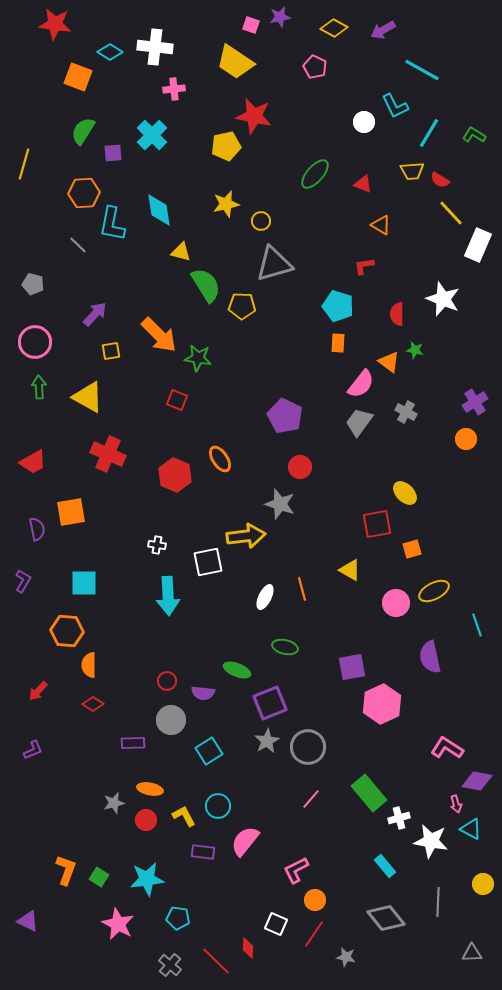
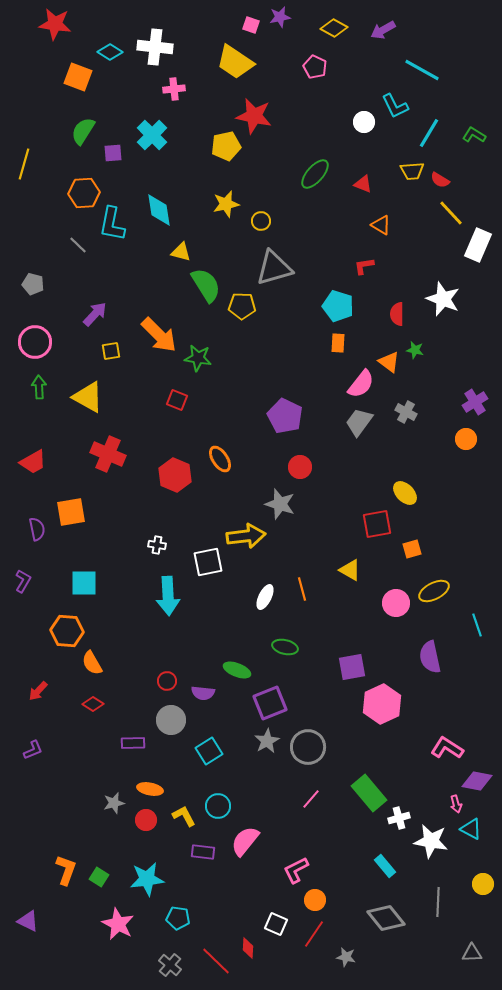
gray triangle at (274, 264): moved 4 px down
orange semicircle at (89, 665): moved 3 px right, 2 px up; rotated 30 degrees counterclockwise
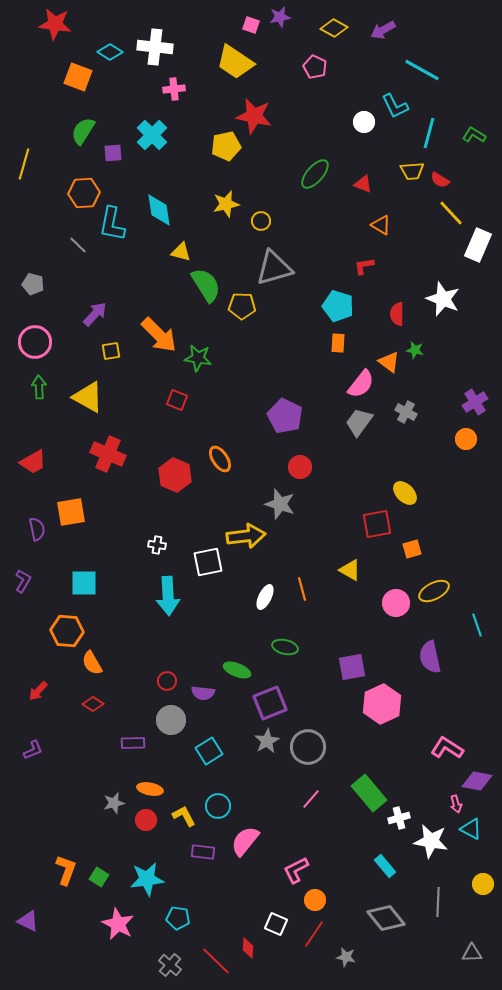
cyan line at (429, 133): rotated 16 degrees counterclockwise
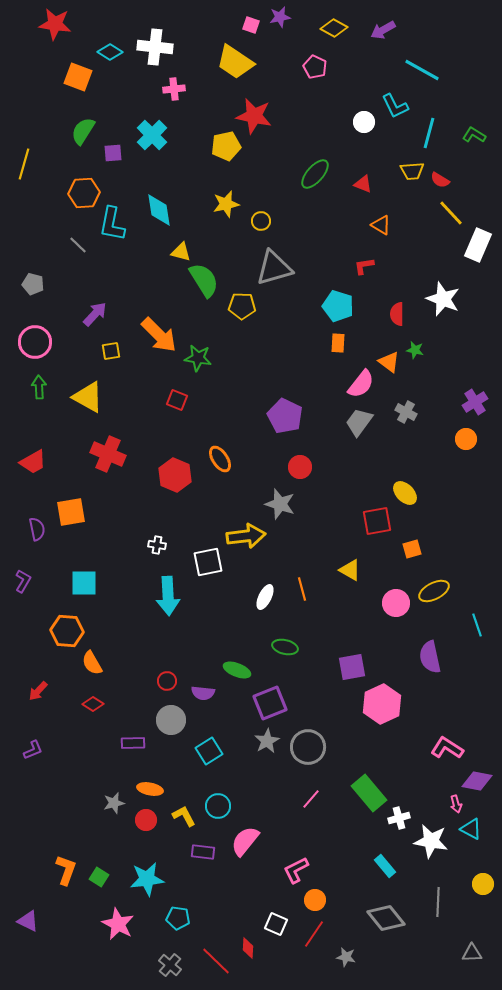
green semicircle at (206, 285): moved 2 px left, 5 px up
red square at (377, 524): moved 3 px up
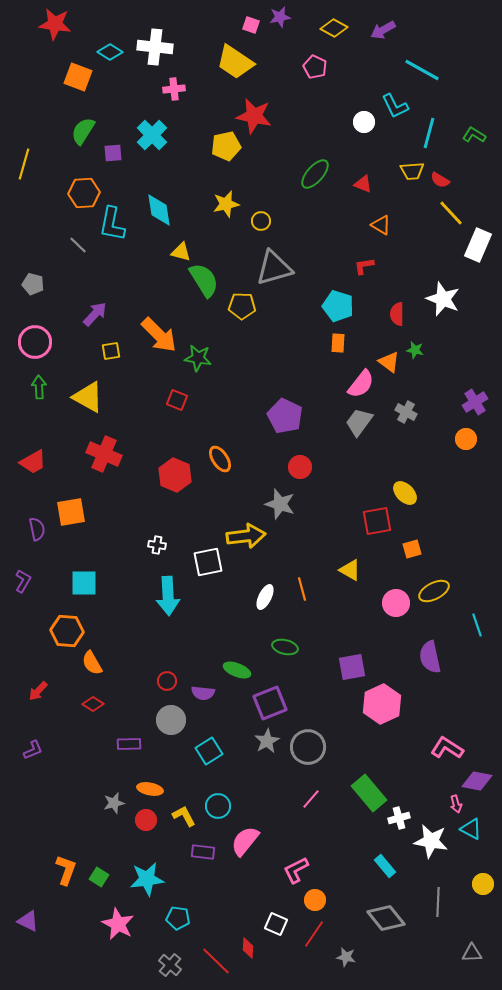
red cross at (108, 454): moved 4 px left
purple rectangle at (133, 743): moved 4 px left, 1 px down
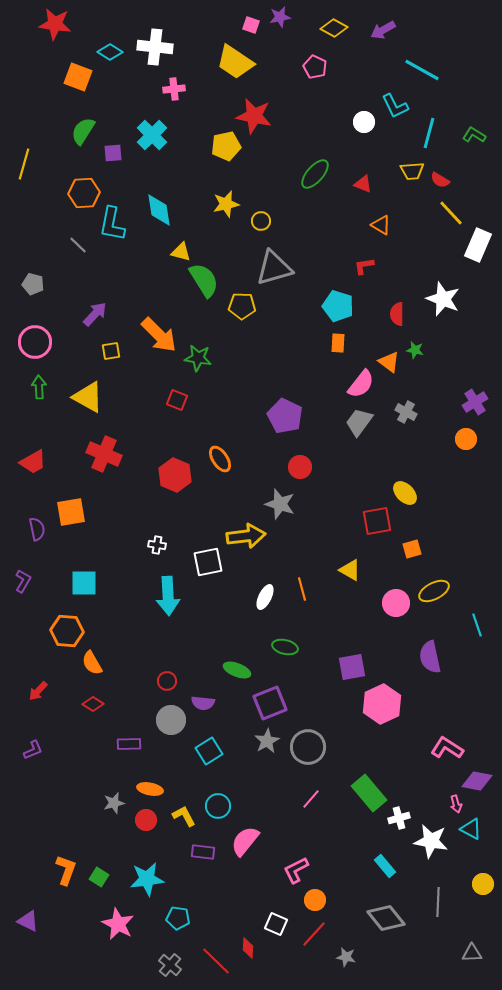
purple semicircle at (203, 693): moved 10 px down
red line at (314, 934): rotated 8 degrees clockwise
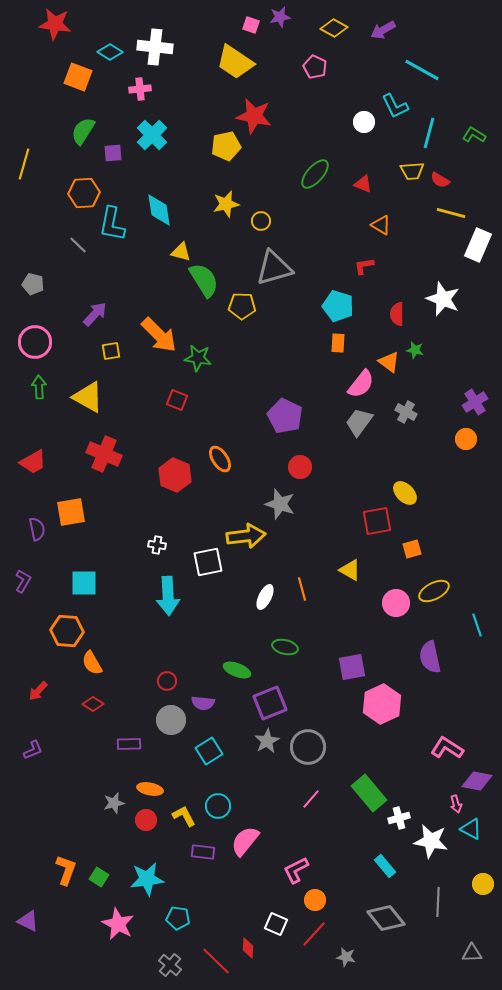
pink cross at (174, 89): moved 34 px left
yellow line at (451, 213): rotated 32 degrees counterclockwise
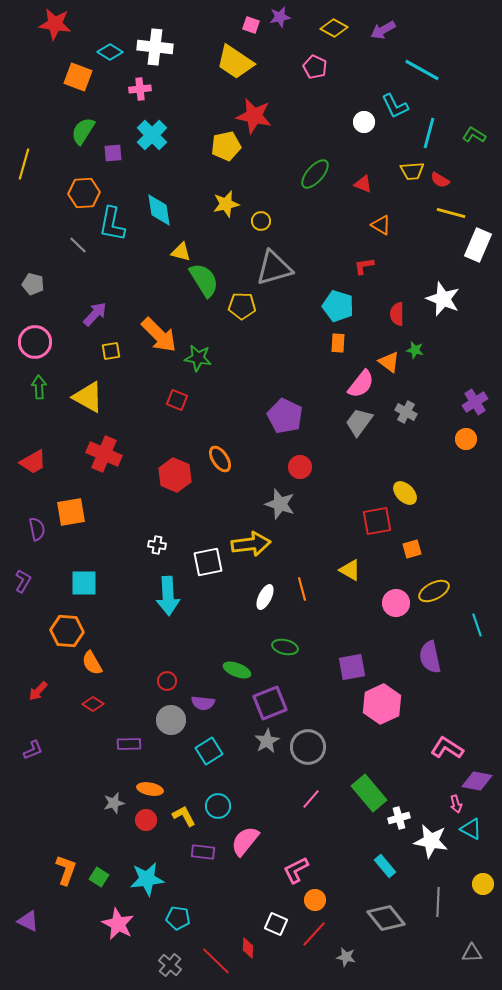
yellow arrow at (246, 536): moved 5 px right, 8 px down
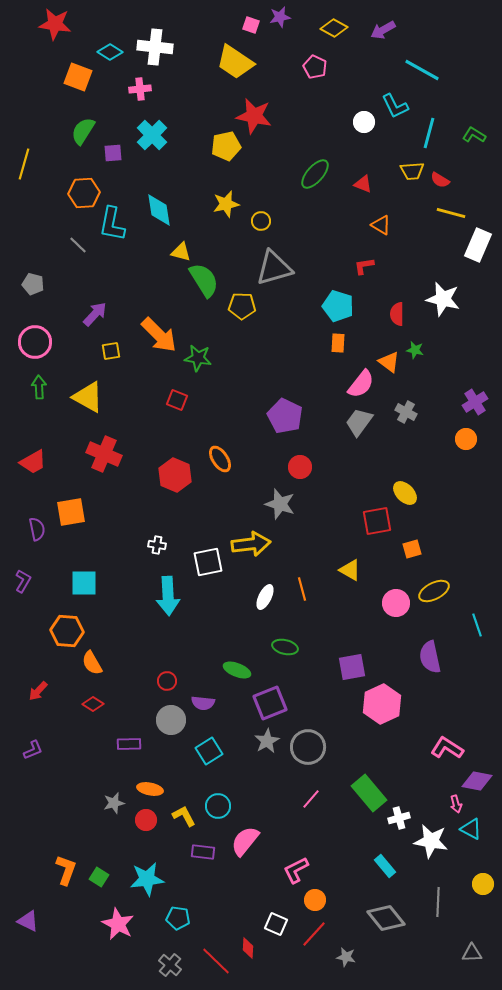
white star at (443, 299): rotated 8 degrees counterclockwise
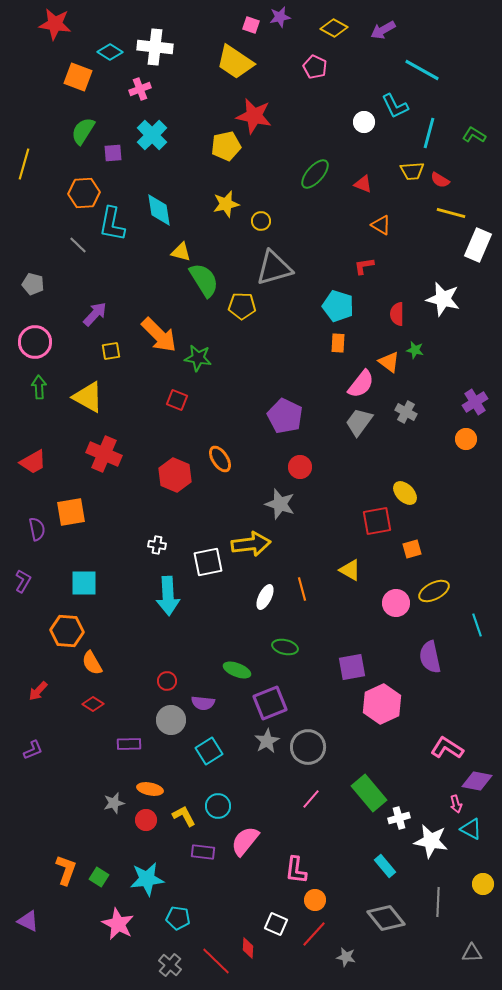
pink cross at (140, 89): rotated 15 degrees counterclockwise
pink L-shape at (296, 870): rotated 56 degrees counterclockwise
